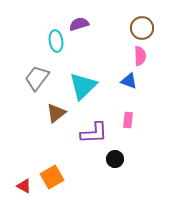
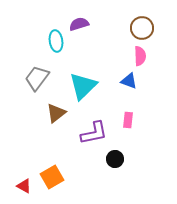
purple L-shape: rotated 8 degrees counterclockwise
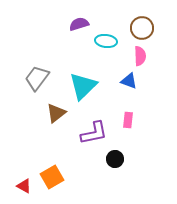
cyan ellipse: moved 50 px right; rotated 75 degrees counterclockwise
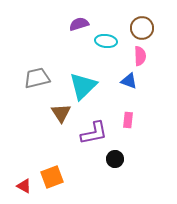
gray trapezoid: rotated 40 degrees clockwise
brown triangle: moved 5 px right; rotated 25 degrees counterclockwise
orange square: rotated 10 degrees clockwise
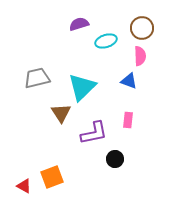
cyan ellipse: rotated 25 degrees counterclockwise
cyan triangle: moved 1 px left, 1 px down
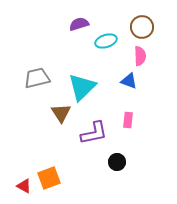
brown circle: moved 1 px up
black circle: moved 2 px right, 3 px down
orange square: moved 3 px left, 1 px down
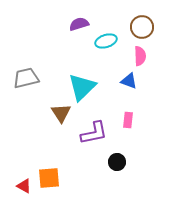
gray trapezoid: moved 11 px left
orange square: rotated 15 degrees clockwise
